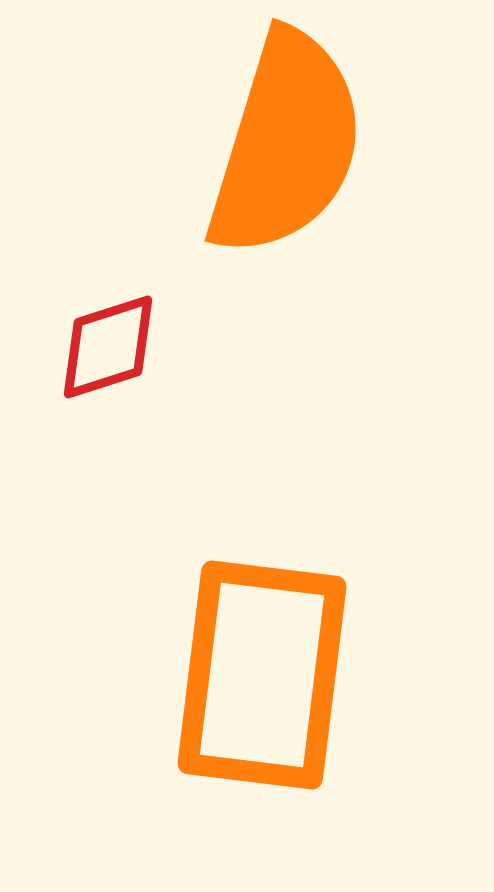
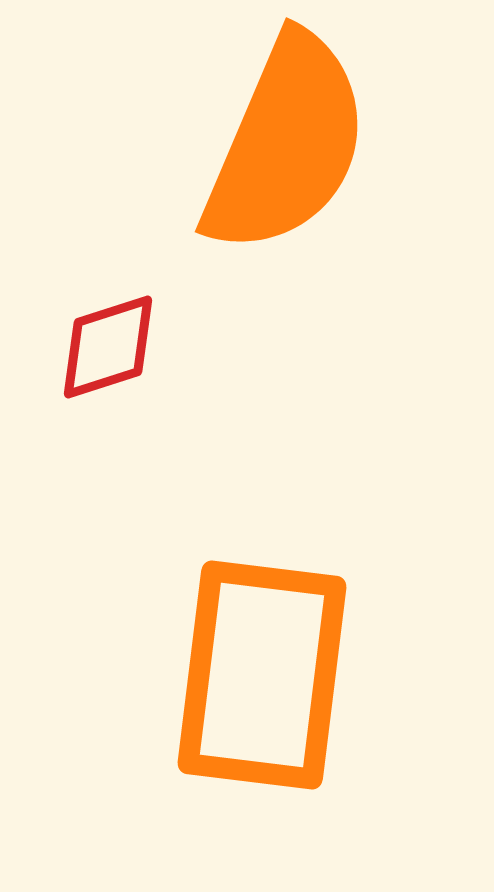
orange semicircle: rotated 6 degrees clockwise
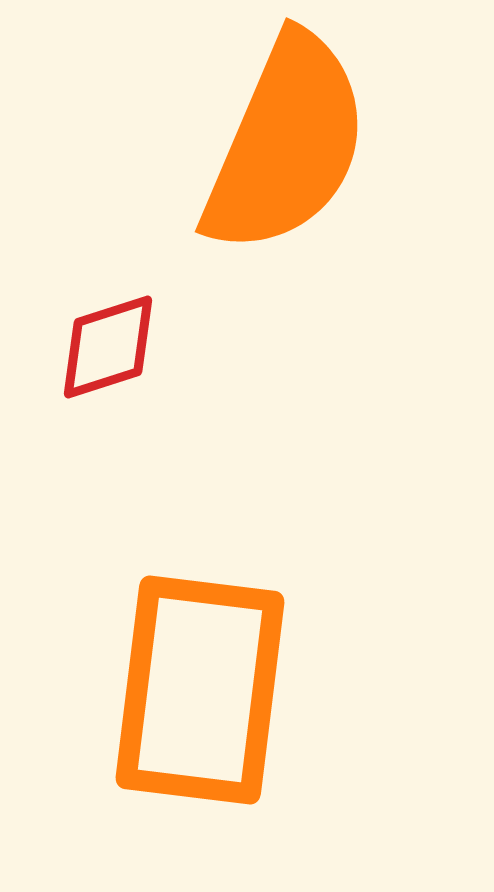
orange rectangle: moved 62 px left, 15 px down
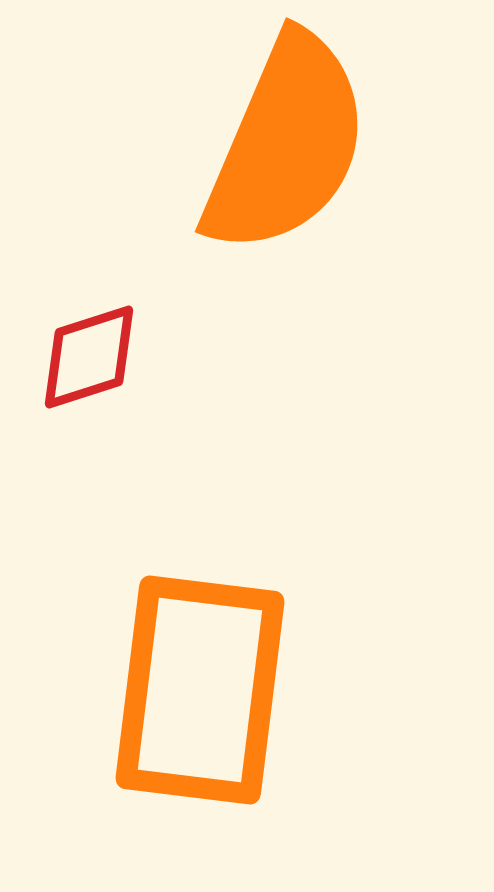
red diamond: moved 19 px left, 10 px down
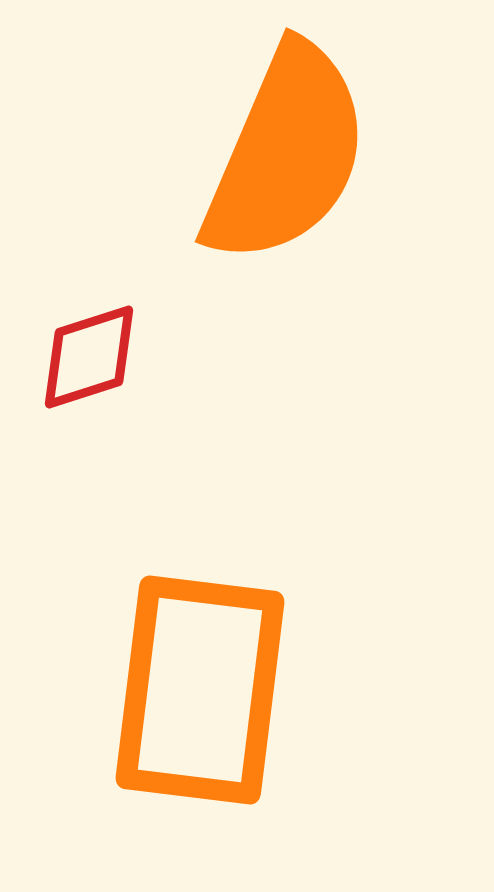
orange semicircle: moved 10 px down
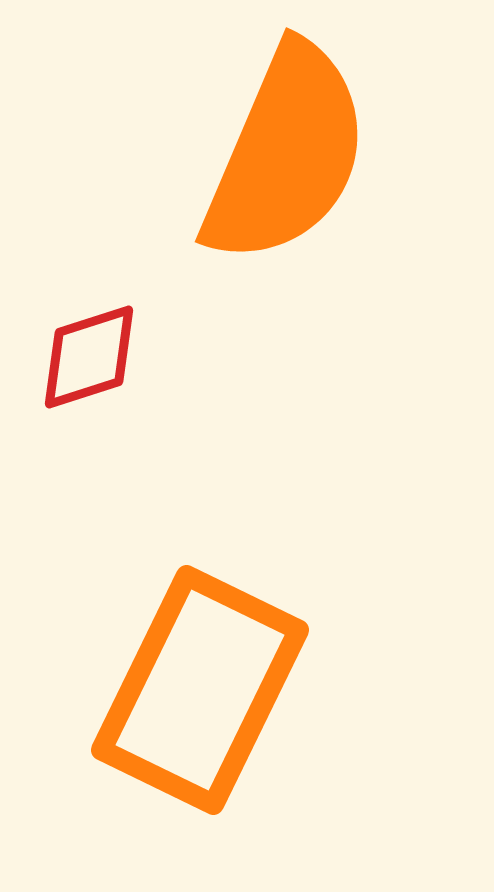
orange rectangle: rotated 19 degrees clockwise
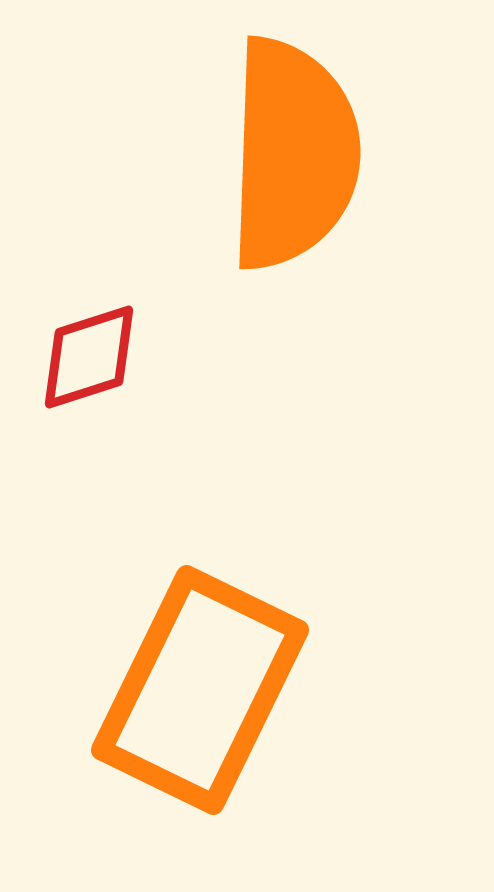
orange semicircle: moved 7 px right; rotated 21 degrees counterclockwise
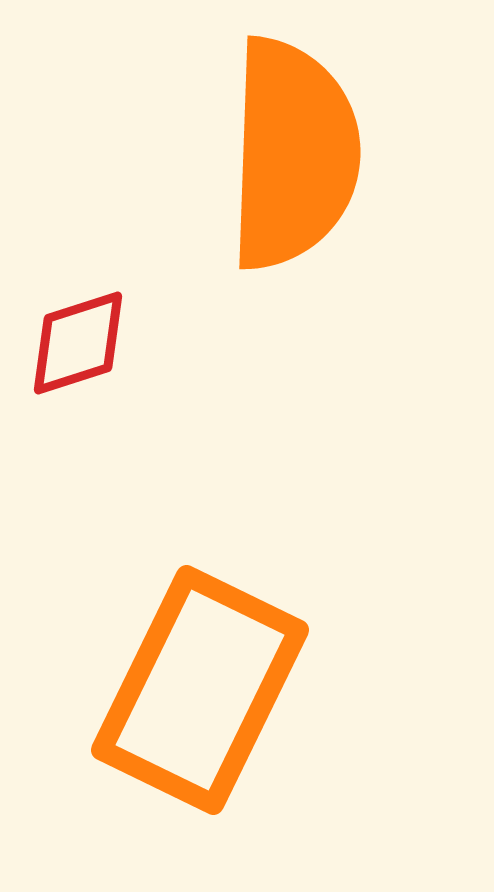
red diamond: moved 11 px left, 14 px up
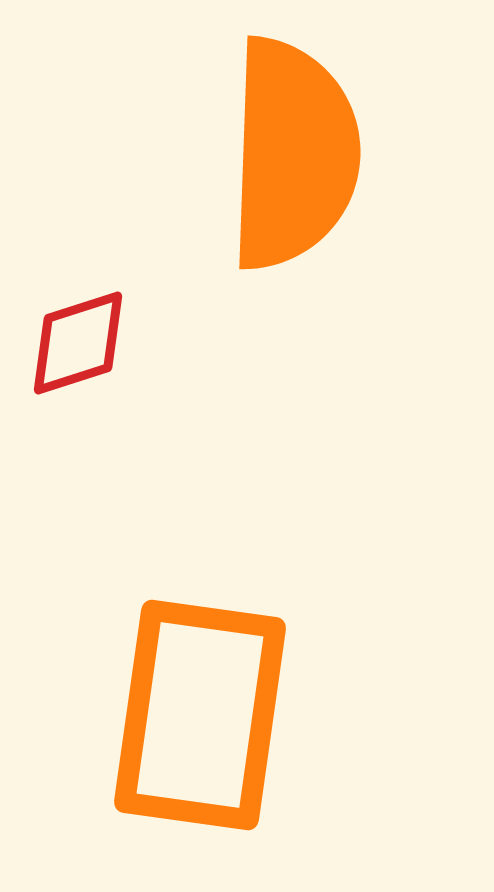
orange rectangle: moved 25 px down; rotated 18 degrees counterclockwise
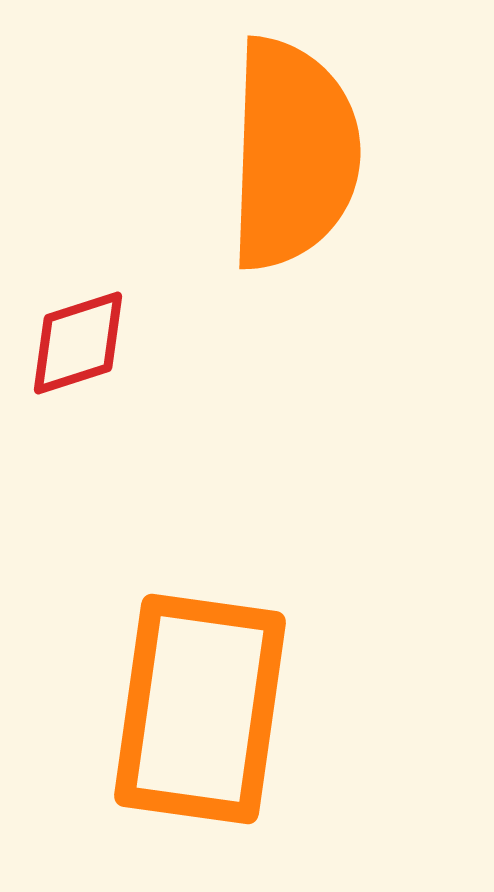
orange rectangle: moved 6 px up
